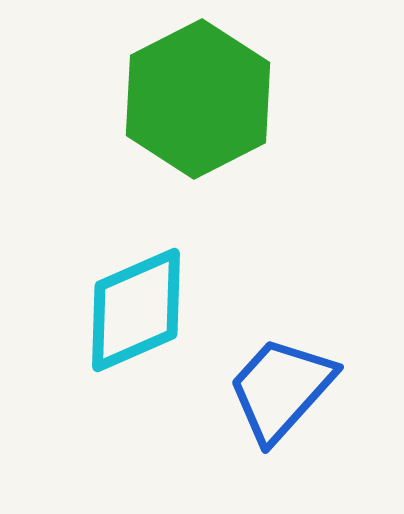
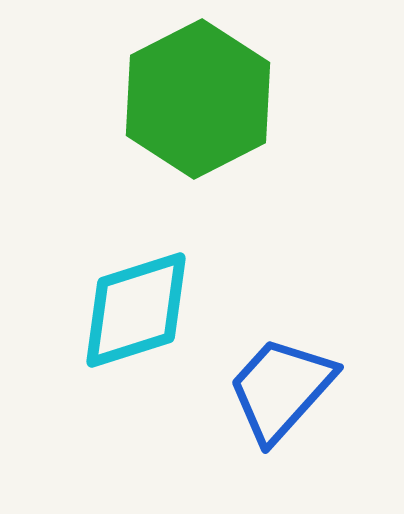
cyan diamond: rotated 6 degrees clockwise
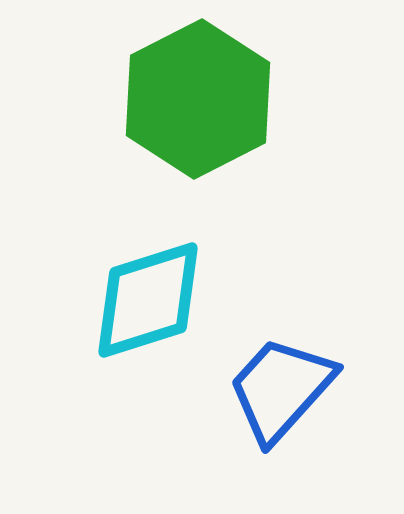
cyan diamond: moved 12 px right, 10 px up
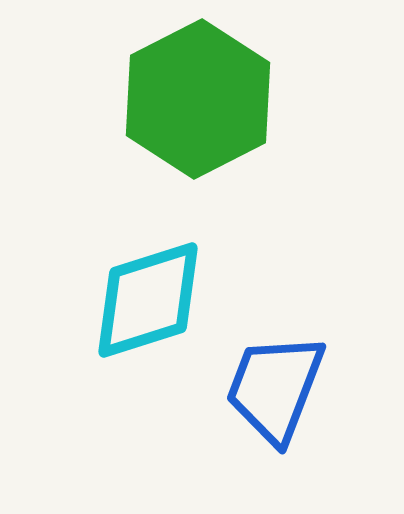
blue trapezoid: moved 6 px left, 1 px up; rotated 21 degrees counterclockwise
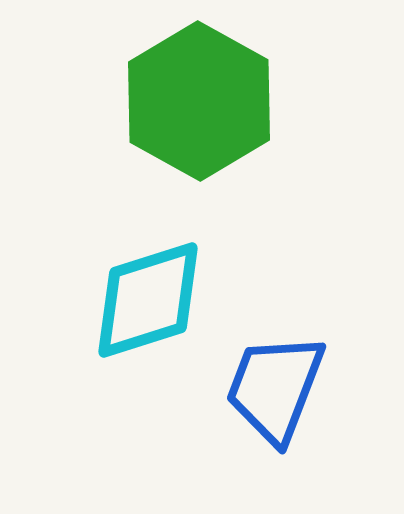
green hexagon: moved 1 px right, 2 px down; rotated 4 degrees counterclockwise
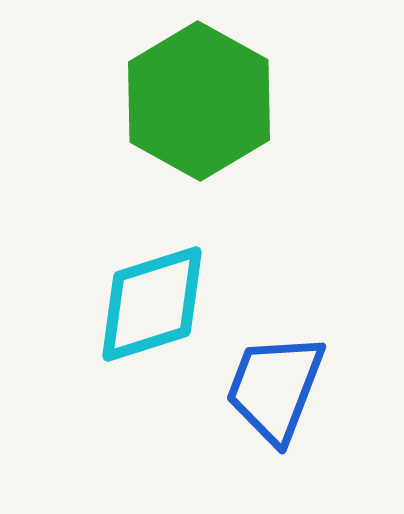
cyan diamond: moved 4 px right, 4 px down
